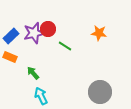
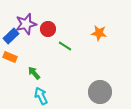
purple star: moved 8 px left, 9 px up
green arrow: moved 1 px right
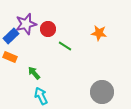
gray circle: moved 2 px right
